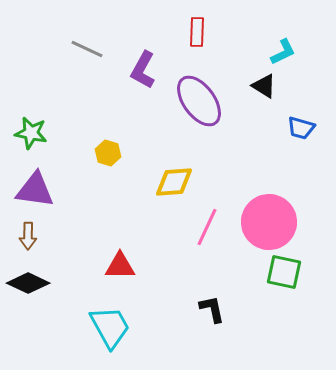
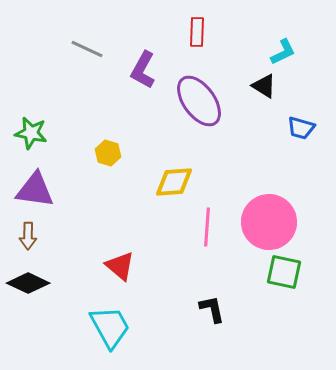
pink line: rotated 21 degrees counterclockwise
red triangle: rotated 40 degrees clockwise
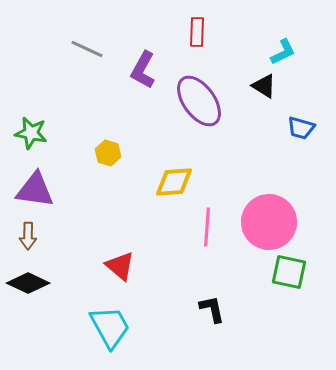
green square: moved 5 px right
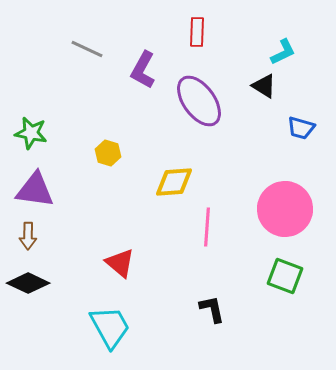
pink circle: moved 16 px right, 13 px up
red triangle: moved 3 px up
green square: moved 4 px left, 4 px down; rotated 9 degrees clockwise
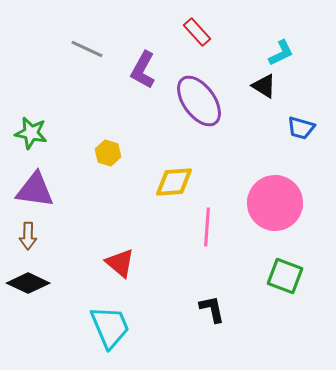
red rectangle: rotated 44 degrees counterclockwise
cyan L-shape: moved 2 px left, 1 px down
pink circle: moved 10 px left, 6 px up
cyan trapezoid: rotated 6 degrees clockwise
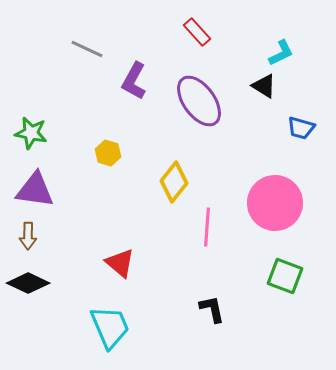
purple L-shape: moved 9 px left, 11 px down
yellow diamond: rotated 48 degrees counterclockwise
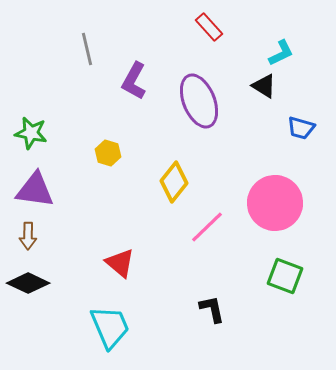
red rectangle: moved 12 px right, 5 px up
gray line: rotated 52 degrees clockwise
purple ellipse: rotated 14 degrees clockwise
pink line: rotated 42 degrees clockwise
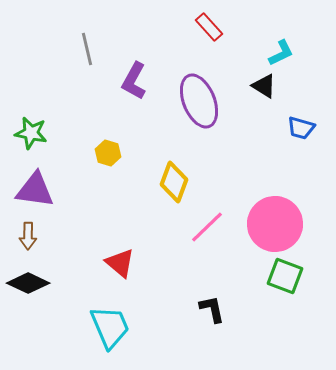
yellow diamond: rotated 18 degrees counterclockwise
pink circle: moved 21 px down
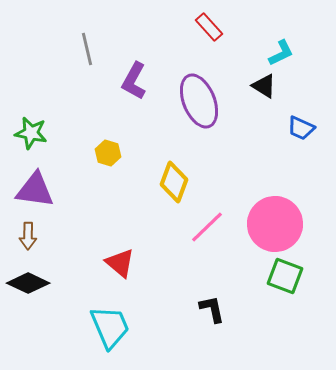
blue trapezoid: rotated 8 degrees clockwise
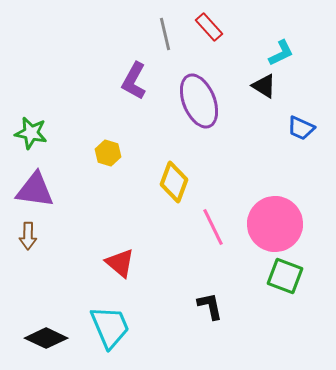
gray line: moved 78 px right, 15 px up
pink line: moved 6 px right; rotated 72 degrees counterclockwise
black diamond: moved 18 px right, 55 px down
black L-shape: moved 2 px left, 3 px up
